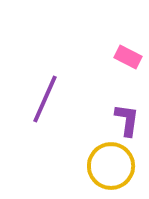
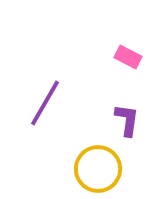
purple line: moved 4 px down; rotated 6 degrees clockwise
yellow circle: moved 13 px left, 3 px down
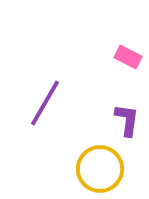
yellow circle: moved 2 px right
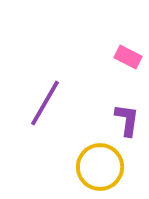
yellow circle: moved 2 px up
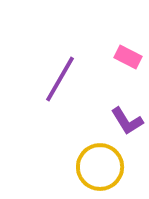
purple line: moved 15 px right, 24 px up
purple L-shape: moved 1 px down; rotated 140 degrees clockwise
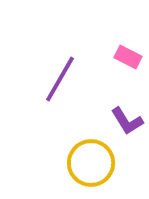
yellow circle: moved 9 px left, 4 px up
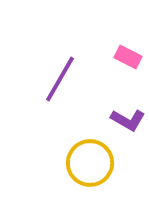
purple L-shape: moved 1 px right, 1 px up; rotated 28 degrees counterclockwise
yellow circle: moved 1 px left
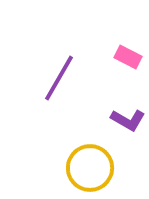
purple line: moved 1 px left, 1 px up
yellow circle: moved 5 px down
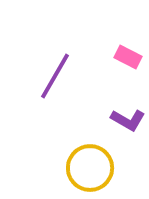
purple line: moved 4 px left, 2 px up
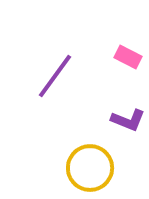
purple line: rotated 6 degrees clockwise
purple L-shape: rotated 8 degrees counterclockwise
